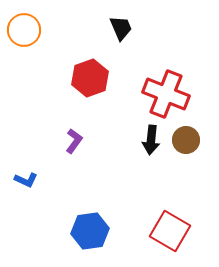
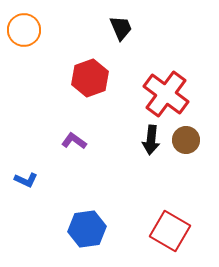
red cross: rotated 15 degrees clockwise
purple L-shape: rotated 90 degrees counterclockwise
blue hexagon: moved 3 px left, 2 px up
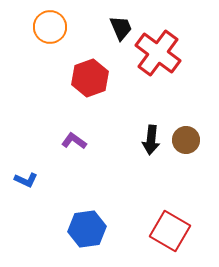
orange circle: moved 26 px right, 3 px up
red cross: moved 8 px left, 41 px up
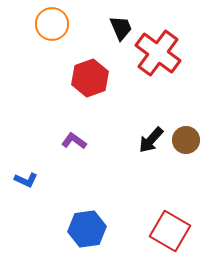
orange circle: moved 2 px right, 3 px up
black arrow: rotated 36 degrees clockwise
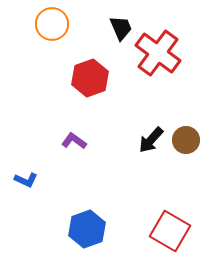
blue hexagon: rotated 12 degrees counterclockwise
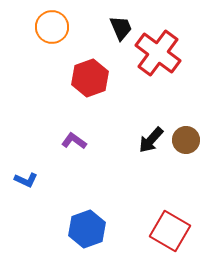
orange circle: moved 3 px down
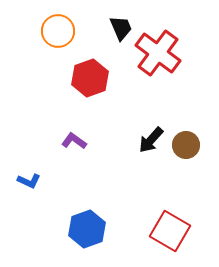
orange circle: moved 6 px right, 4 px down
brown circle: moved 5 px down
blue L-shape: moved 3 px right, 1 px down
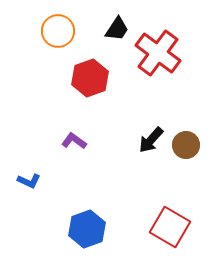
black trapezoid: moved 4 px left, 1 px down; rotated 56 degrees clockwise
red square: moved 4 px up
